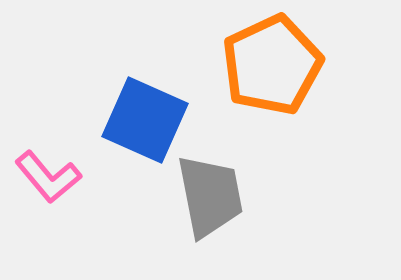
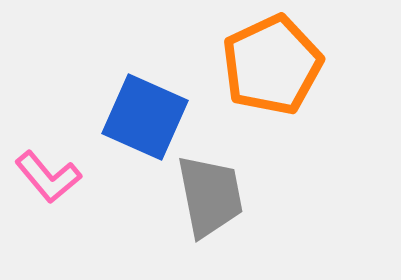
blue square: moved 3 px up
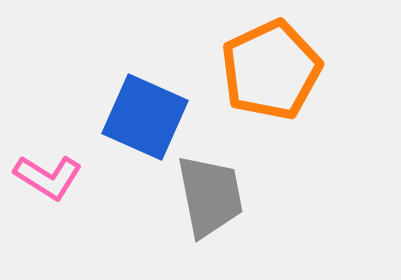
orange pentagon: moved 1 px left, 5 px down
pink L-shape: rotated 18 degrees counterclockwise
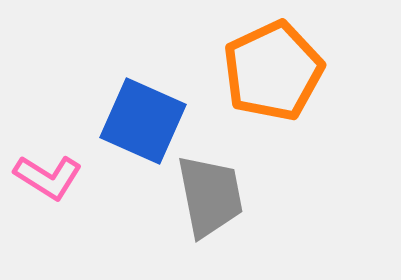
orange pentagon: moved 2 px right, 1 px down
blue square: moved 2 px left, 4 px down
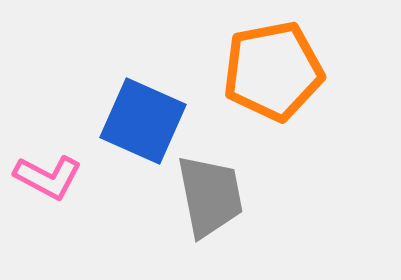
orange pentagon: rotated 14 degrees clockwise
pink L-shape: rotated 4 degrees counterclockwise
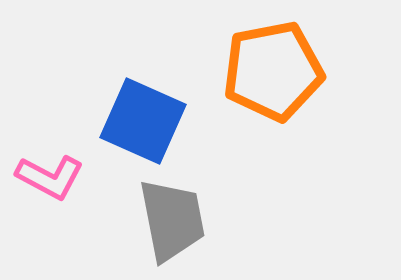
pink L-shape: moved 2 px right
gray trapezoid: moved 38 px left, 24 px down
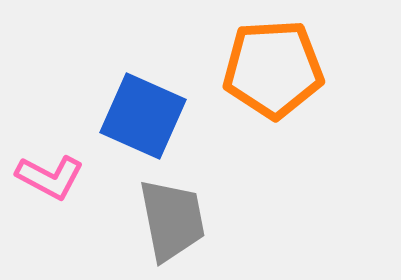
orange pentagon: moved 2 px up; rotated 8 degrees clockwise
blue square: moved 5 px up
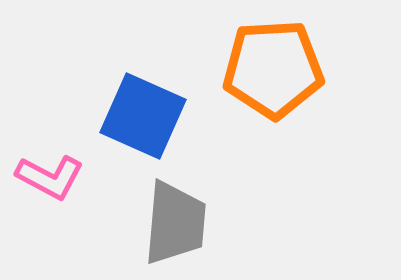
gray trapezoid: moved 3 px right, 3 px down; rotated 16 degrees clockwise
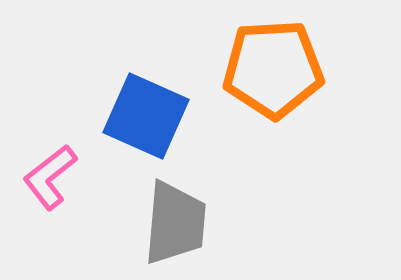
blue square: moved 3 px right
pink L-shape: rotated 114 degrees clockwise
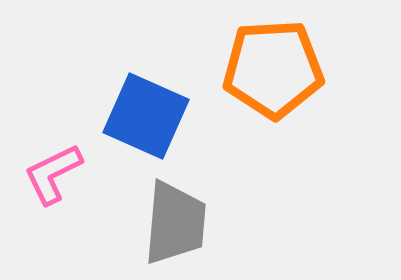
pink L-shape: moved 3 px right, 3 px up; rotated 12 degrees clockwise
